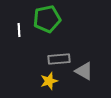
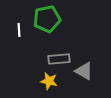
yellow star: rotated 30 degrees clockwise
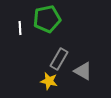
white line: moved 1 px right, 2 px up
gray rectangle: rotated 55 degrees counterclockwise
gray triangle: moved 1 px left
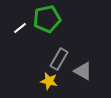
white line: rotated 56 degrees clockwise
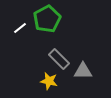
green pentagon: rotated 16 degrees counterclockwise
gray rectangle: rotated 75 degrees counterclockwise
gray triangle: rotated 30 degrees counterclockwise
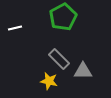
green pentagon: moved 16 px right, 2 px up
white line: moved 5 px left; rotated 24 degrees clockwise
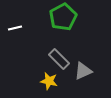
gray triangle: rotated 24 degrees counterclockwise
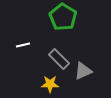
green pentagon: rotated 12 degrees counterclockwise
white line: moved 8 px right, 17 px down
yellow star: moved 1 px right, 3 px down; rotated 12 degrees counterclockwise
